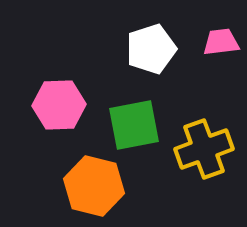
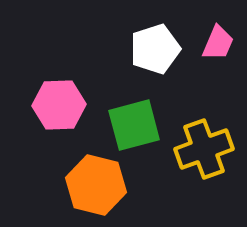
pink trapezoid: moved 3 px left, 1 px down; rotated 120 degrees clockwise
white pentagon: moved 4 px right
green square: rotated 4 degrees counterclockwise
orange hexagon: moved 2 px right, 1 px up
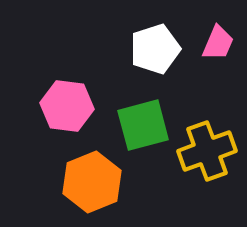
pink hexagon: moved 8 px right, 1 px down; rotated 9 degrees clockwise
green square: moved 9 px right
yellow cross: moved 3 px right, 2 px down
orange hexagon: moved 4 px left, 3 px up; rotated 24 degrees clockwise
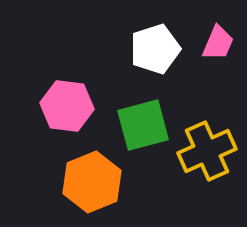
yellow cross: rotated 4 degrees counterclockwise
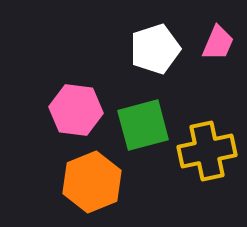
pink hexagon: moved 9 px right, 4 px down
yellow cross: rotated 12 degrees clockwise
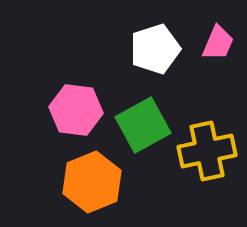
green square: rotated 14 degrees counterclockwise
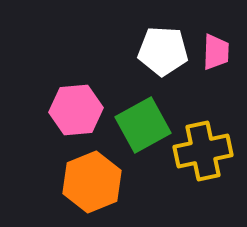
pink trapezoid: moved 2 px left, 9 px down; rotated 21 degrees counterclockwise
white pentagon: moved 8 px right, 2 px down; rotated 21 degrees clockwise
pink hexagon: rotated 12 degrees counterclockwise
yellow cross: moved 4 px left
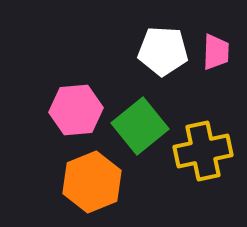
green square: moved 3 px left, 1 px down; rotated 10 degrees counterclockwise
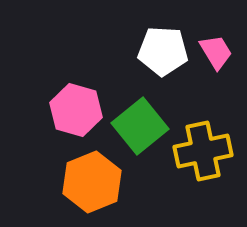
pink trapezoid: rotated 33 degrees counterclockwise
pink hexagon: rotated 21 degrees clockwise
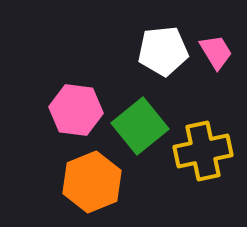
white pentagon: rotated 9 degrees counterclockwise
pink hexagon: rotated 9 degrees counterclockwise
